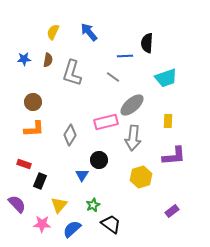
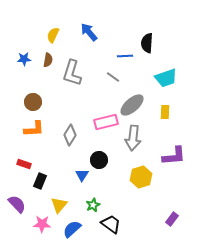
yellow semicircle: moved 3 px down
yellow rectangle: moved 3 px left, 9 px up
purple rectangle: moved 8 px down; rotated 16 degrees counterclockwise
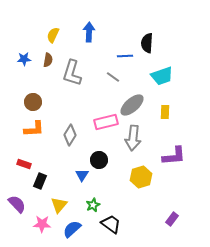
blue arrow: rotated 42 degrees clockwise
cyan trapezoid: moved 4 px left, 2 px up
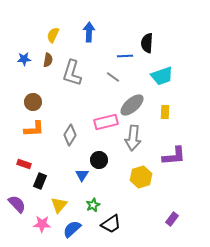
black trapezoid: rotated 110 degrees clockwise
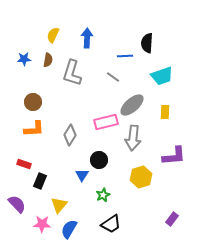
blue arrow: moved 2 px left, 6 px down
green star: moved 10 px right, 10 px up
blue semicircle: moved 3 px left; rotated 18 degrees counterclockwise
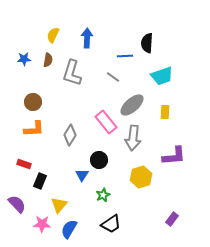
pink rectangle: rotated 65 degrees clockwise
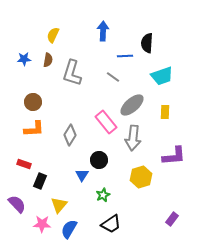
blue arrow: moved 16 px right, 7 px up
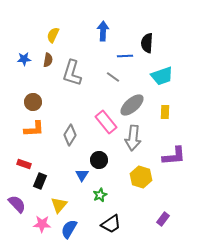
yellow hexagon: rotated 25 degrees counterclockwise
green star: moved 3 px left
purple rectangle: moved 9 px left
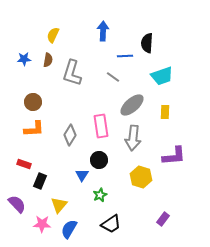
pink rectangle: moved 5 px left, 4 px down; rotated 30 degrees clockwise
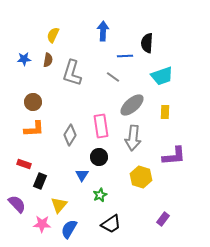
black circle: moved 3 px up
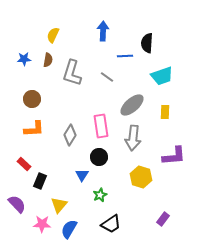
gray line: moved 6 px left
brown circle: moved 1 px left, 3 px up
red rectangle: rotated 24 degrees clockwise
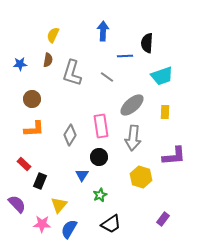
blue star: moved 4 px left, 5 px down
